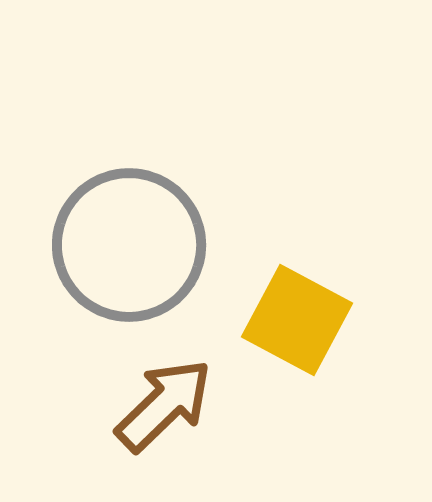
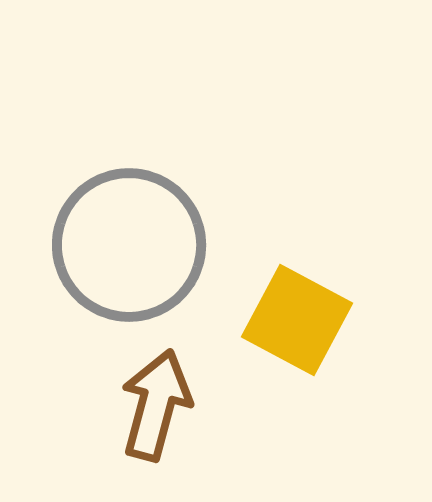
brown arrow: moved 8 px left; rotated 31 degrees counterclockwise
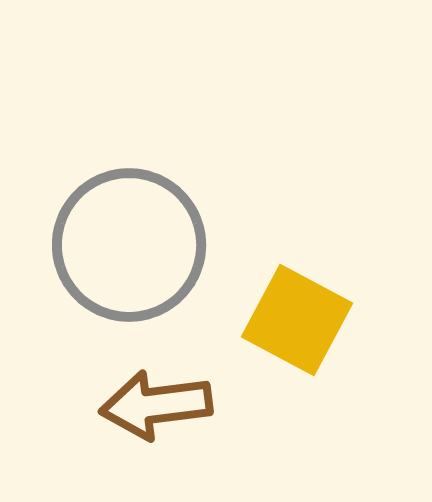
brown arrow: rotated 112 degrees counterclockwise
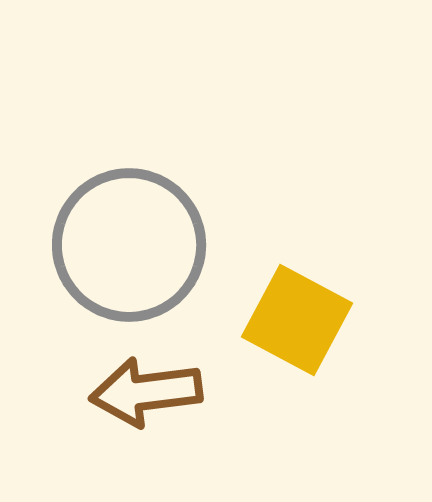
brown arrow: moved 10 px left, 13 px up
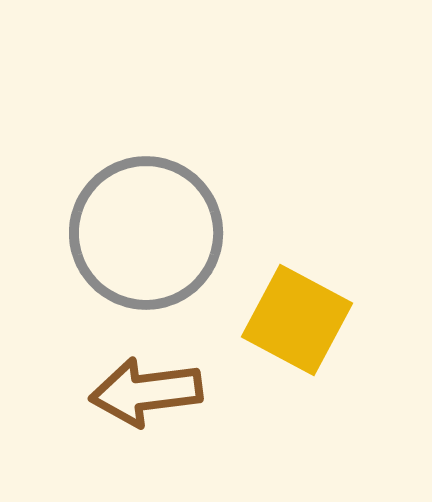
gray circle: moved 17 px right, 12 px up
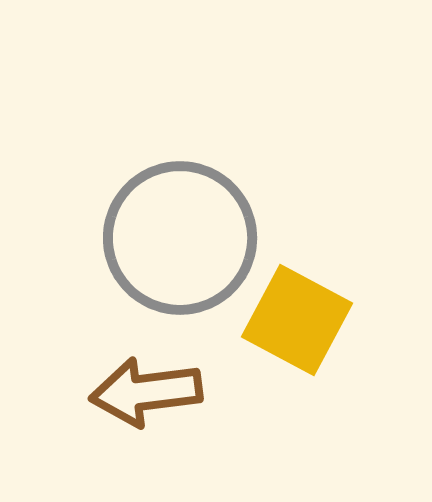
gray circle: moved 34 px right, 5 px down
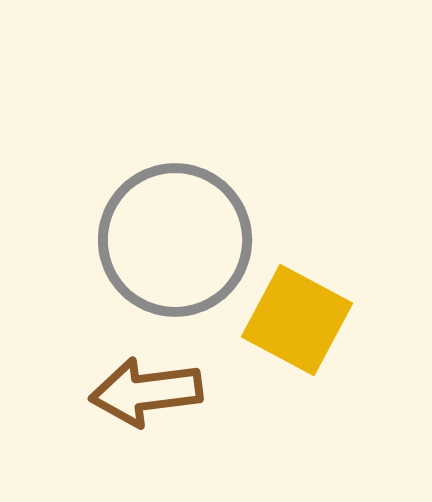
gray circle: moved 5 px left, 2 px down
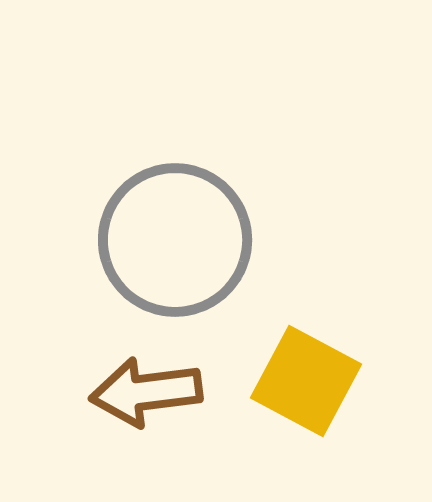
yellow square: moved 9 px right, 61 px down
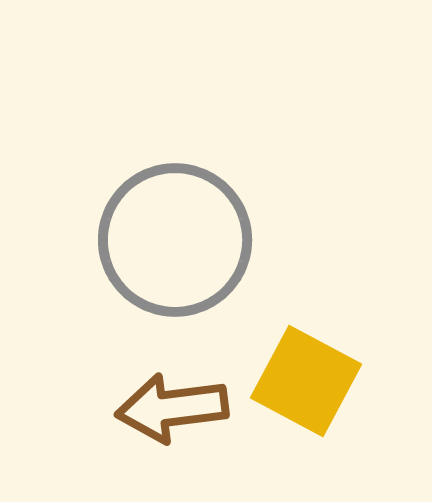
brown arrow: moved 26 px right, 16 px down
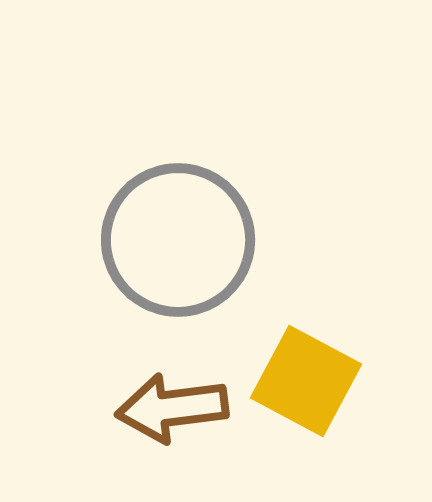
gray circle: moved 3 px right
